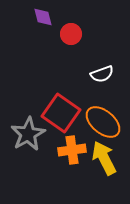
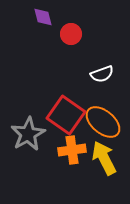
red square: moved 5 px right, 2 px down
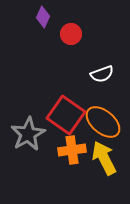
purple diamond: rotated 40 degrees clockwise
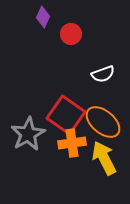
white semicircle: moved 1 px right
orange cross: moved 7 px up
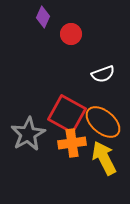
red square: moved 1 px right, 1 px up; rotated 6 degrees counterclockwise
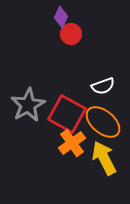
purple diamond: moved 18 px right
white semicircle: moved 12 px down
gray star: moved 29 px up
orange cross: rotated 28 degrees counterclockwise
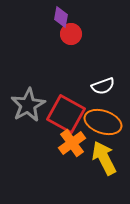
purple diamond: rotated 15 degrees counterclockwise
red square: moved 1 px left
orange ellipse: rotated 21 degrees counterclockwise
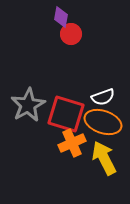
white semicircle: moved 11 px down
red square: rotated 12 degrees counterclockwise
orange cross: rotated 12 degrees clockwise
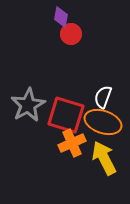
white semicircle: rotated 130 degrees clockwise
red square: moved 1 px down
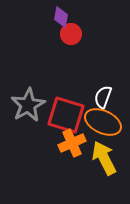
orange ellipse: rotated 6 degrees clockwise
